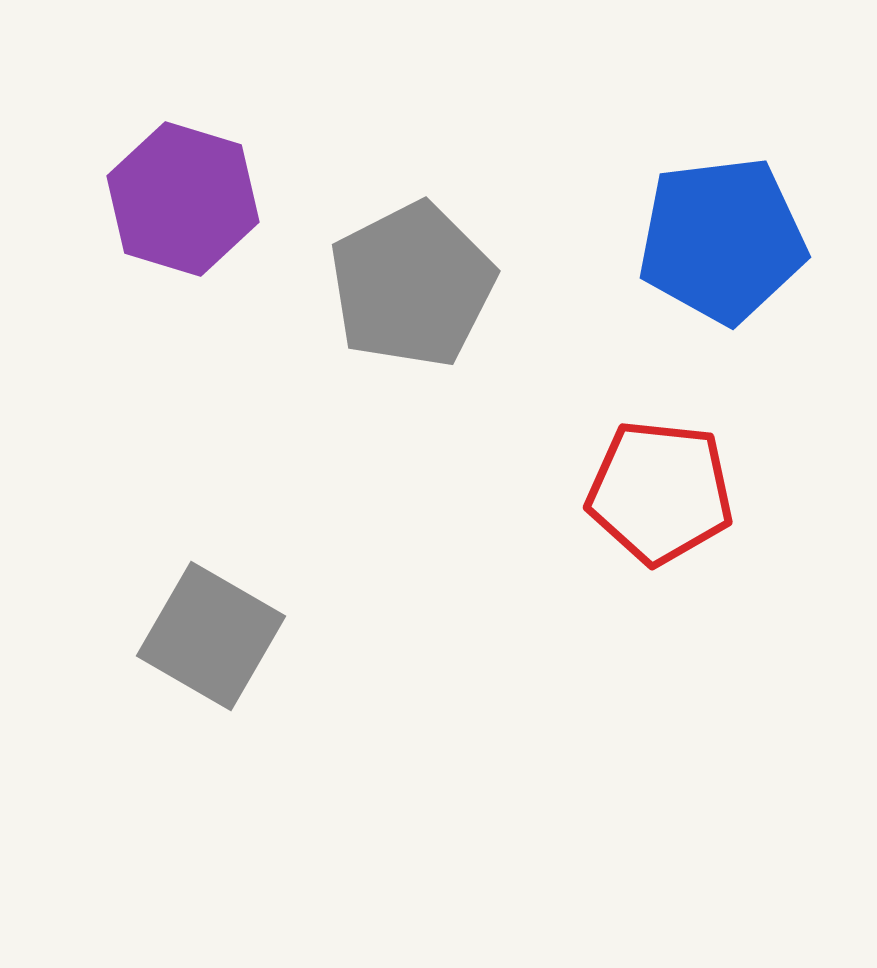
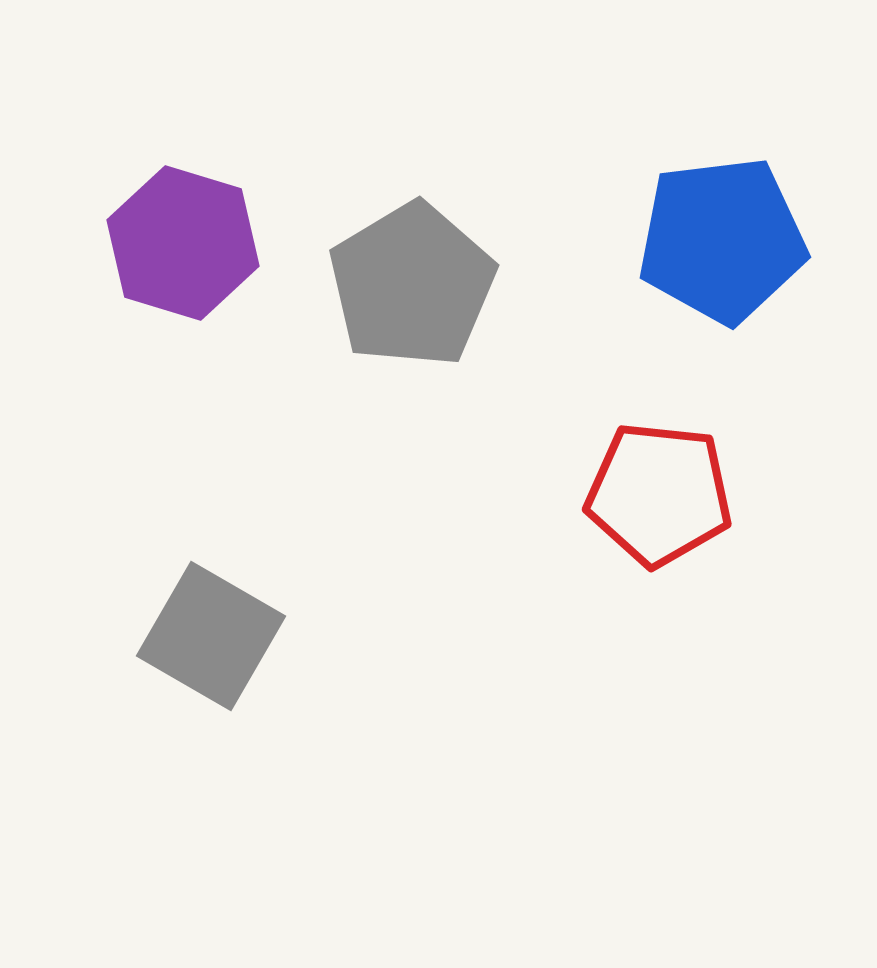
purple hexagon: moved 44 px down
gray pentagon: rotated 4 degrees counterclockwise
red pentagon: moved 1 px left, 2 px down
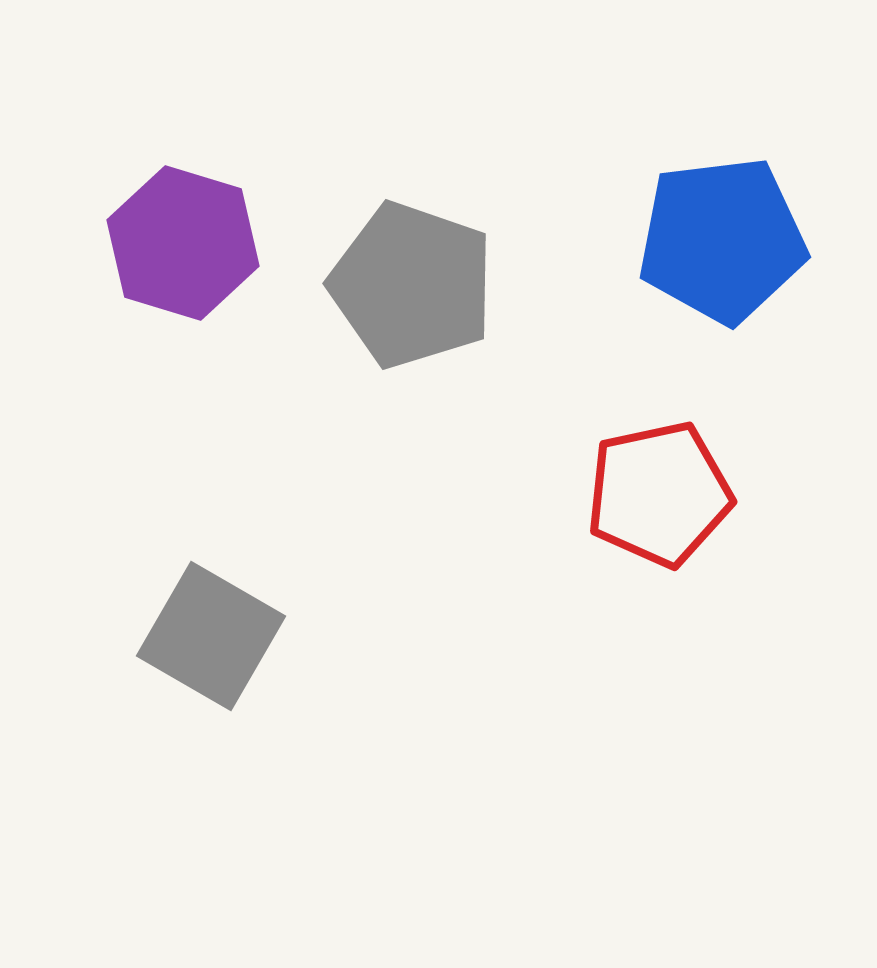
gray pentagon: rotated 22 degrees counterclockwise
red pentagon: rotated 18 degrees counterclockwise
